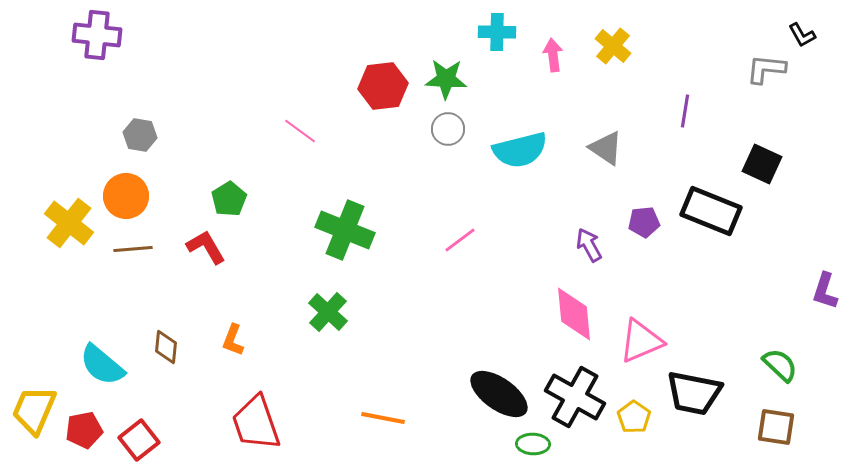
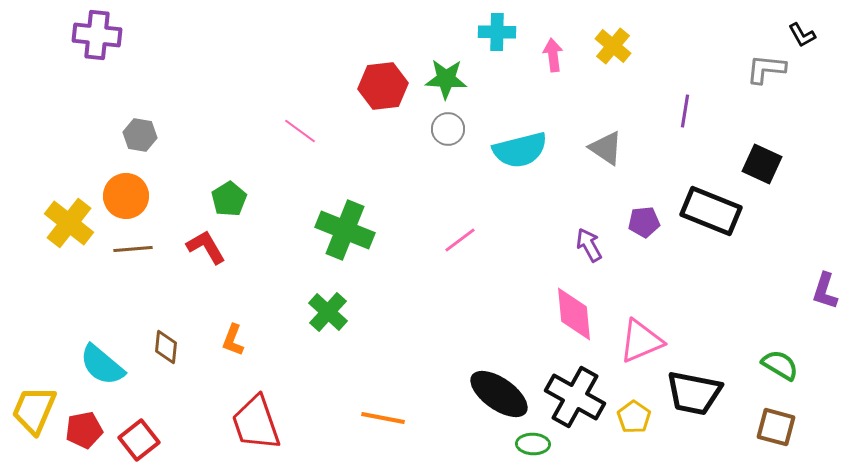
green semicircle at (780, 365): rotated 12 degrees counterclockwise
brown square at (776, 427): rotated 6 degrees clockwise
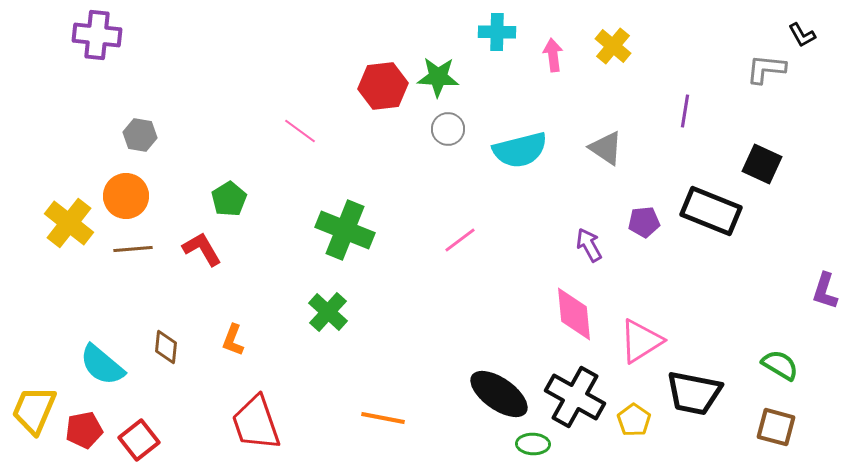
green star at (446, 79): moved 8 px left, 2 px up
red L-shape at (206, 247): moved 4 px left, 2 px down
pink triangle at (641, 341): rotated 9 degrees counterclockwise
yellow pentagon at (634, 417): moved 3 px down
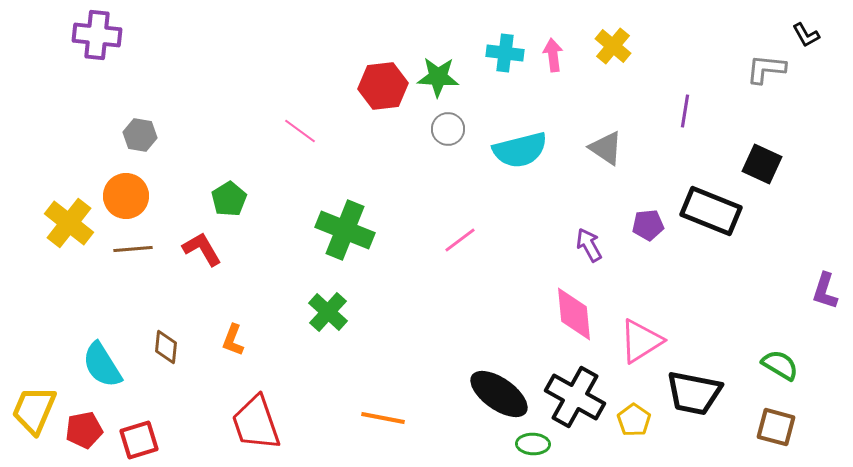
cyan cross at (497, 32): moved 8 px right, 21 px down; rotated 6 degrees clockwise
black L-shape at (802, 35): moved 4 px right
purple pentagon at (644, 222): moved 4 px right, 3 px down
cyan semicircle at (102, 365): rotated 18 degrees clockwise
red square at (139, 440): rotated 21 degrees clockwise
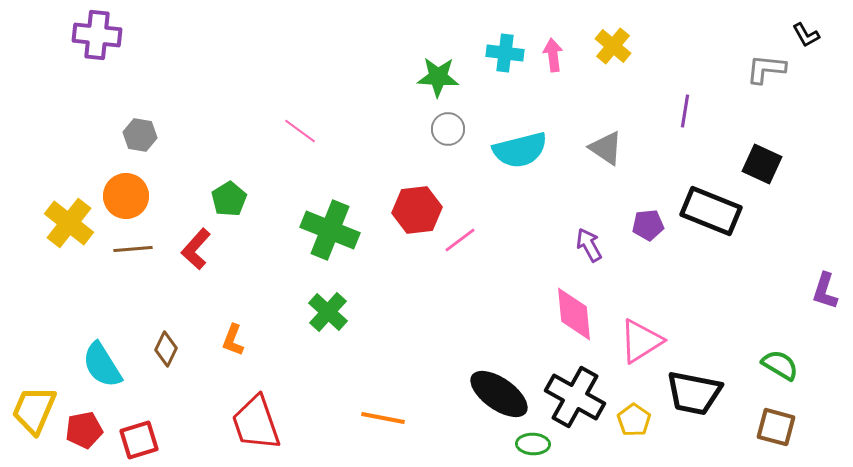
red hexagon at (383, 86): moved 34 px right, 124 px down
green cross at (345, 230): moved 15 px left
red L-shape at (202, 249): moved 6 px left; rotated 108 degrees counterclockwise
brown diamond at (166, 347): moved 2 px down; rotated 20 degrees clockwise
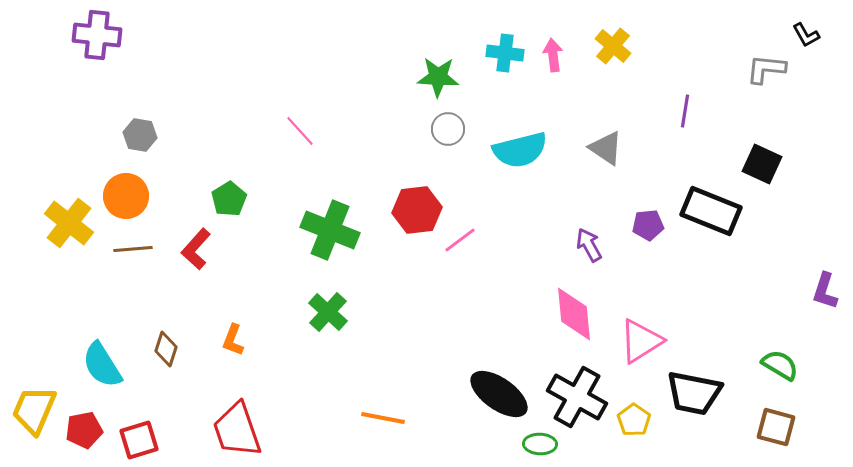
pink line at (300, 131): rotated 12 degrees clockwise
brown diamond at (166, 349): rotated 8 degrees counterclockwise
black cross at (575, 397): moved 2 px right
red trapezoid at (256, 423): moved 19 px left, 7 px down
green ellipse at (533, 444): moved 7 px right
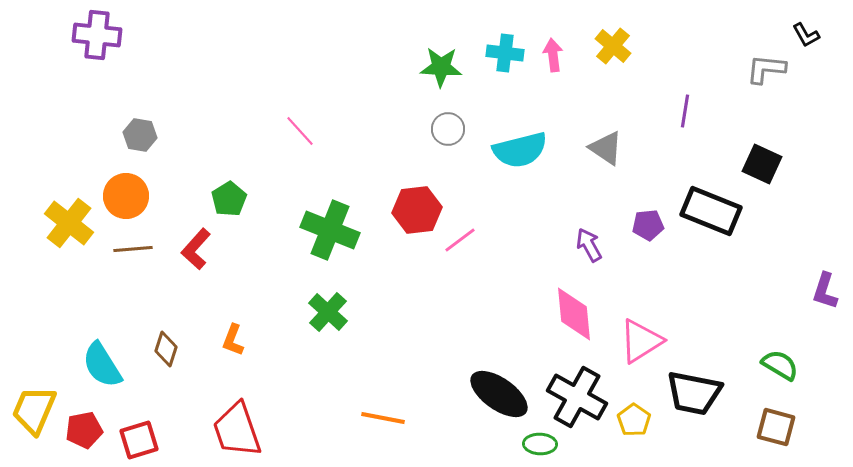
green star at (438, 77): moved 3 px right, 10 px up
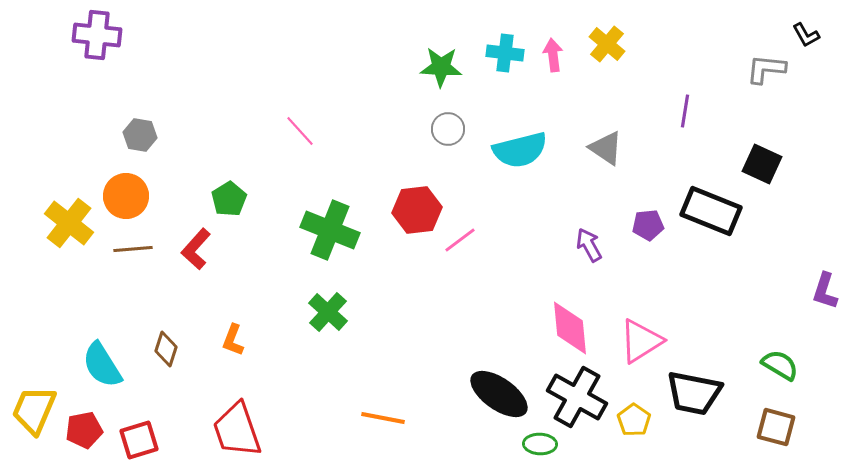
yellow cross at (613, 46): moved 6 px left, 2 px up
pink diamond at (574, 314): moved 4 px left, 14 px down
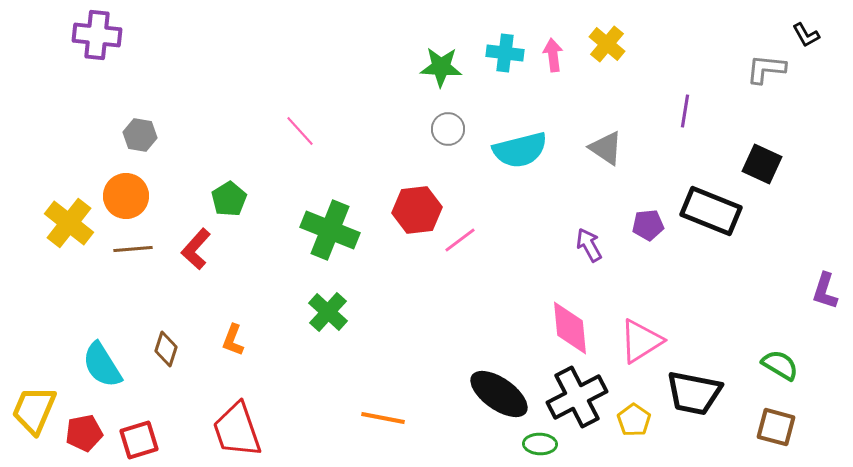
black cross at (577, 397): rotated 34 degrees clockwise
red pentagon at (84, 430): moved 3 px down
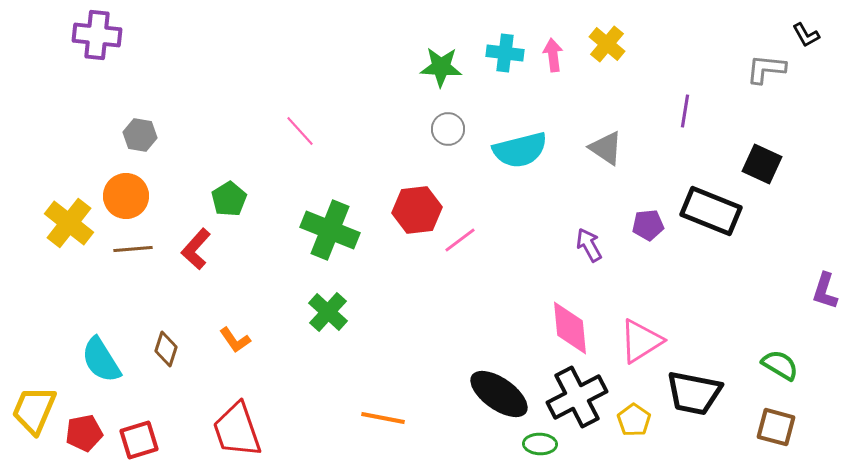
orange L-shape at (233, 340): moved 2 px right; rotated 56 degrees counterclockwise
cyan semicircle at (102, 365): moved 1 px left, 5 px up
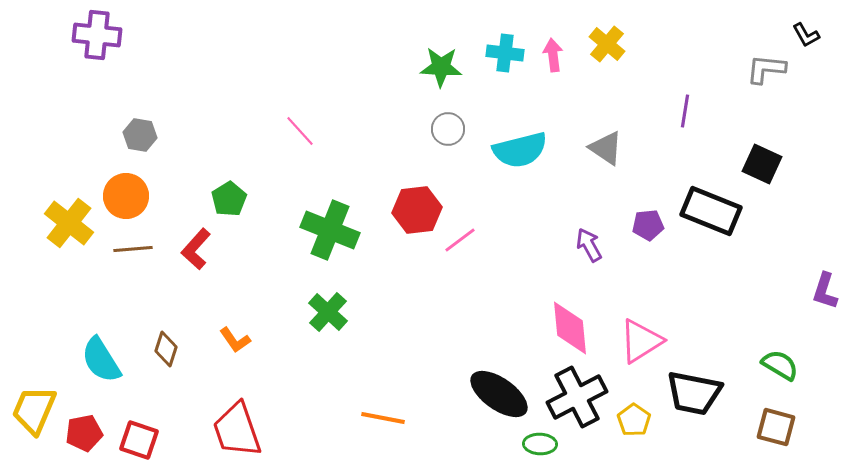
red square at (139, 440): rotated 36 degrees clockwise
